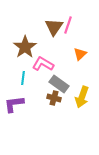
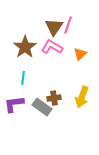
pink L-shape: moved 9 px right, 17 px up
gray rectangle: moved 17 px left, 23 px down
brown cross: rotated 24 degrees counterclockwise
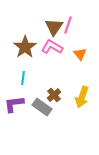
orange triangle: rotated 24 degrees counterclockwise
brown cross: moved 3 px up; rotated 32 degrees counterclockwise
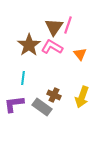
brown star: moved 4 px right, 2 px up
brown cross: rotated 24 degrees counterclockwise
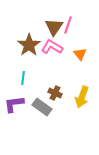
brown cross: moved 1 px right, 2 px up
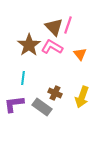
brown triangle: rotated 18 degrees counterclockwise
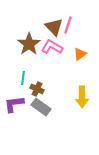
brown star: moved 1 px up
orange triangle: rotated 32 degrees clockwise
brown cross: moved 18 px left, 4 px up
yellow arrow: rotated 20 degrees counterclockwise
gray rectangle: moved 1 px left
